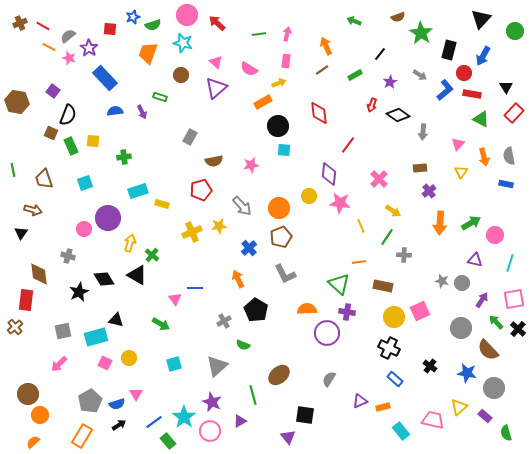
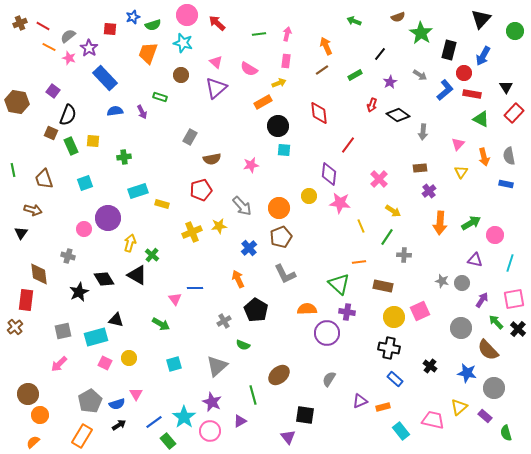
brown semicircle at (214, 161): moved 2 px left, 2 px up
black cross at (389, 348): rotated 15 degrees counterclockwise
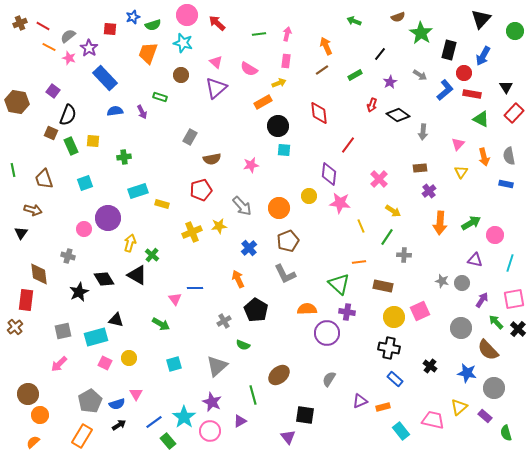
brown pentagon at (281, 237): moved 7 px right, 4 px down
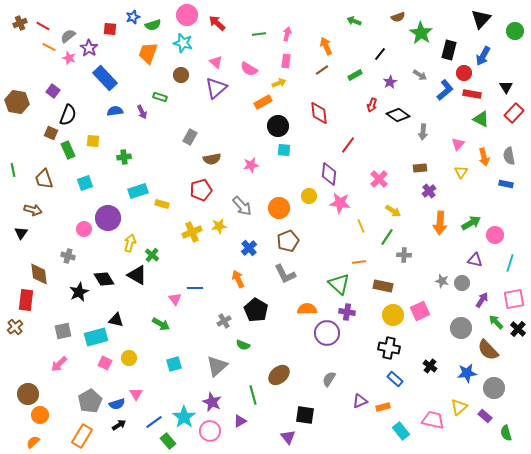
green rectangle at (71, 146): moved 3 px left, 4 px down
yellow circle at (394, 317): moved 1 px left, 2 px up
blue star at (467, 373): rotated 18 degrees counterclockwise
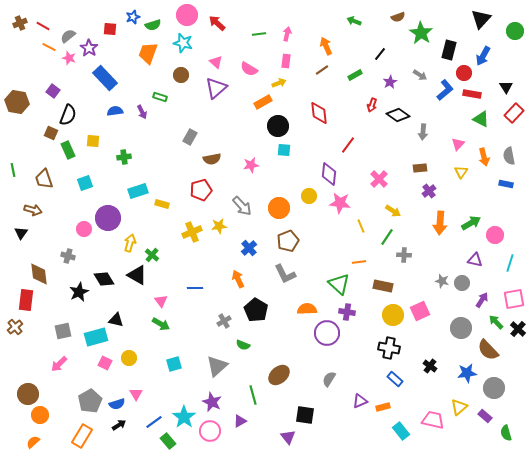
pink triangle at (175, 299): moved 14 px left, 2 px down
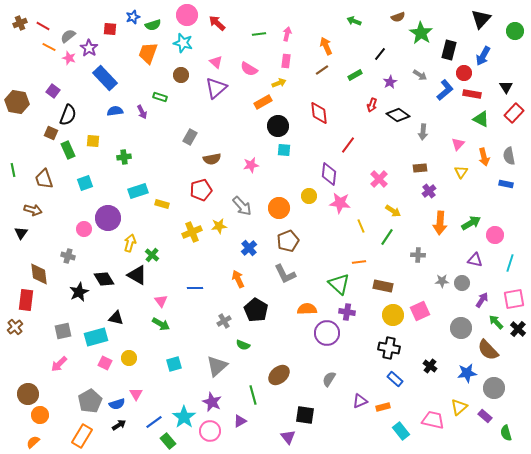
gray cross at (404, 255): moved 14 px right
gray star at (442, 281): rotated 16 degrees counterclockwise
black triangle at (116, 320): moved 2 px up
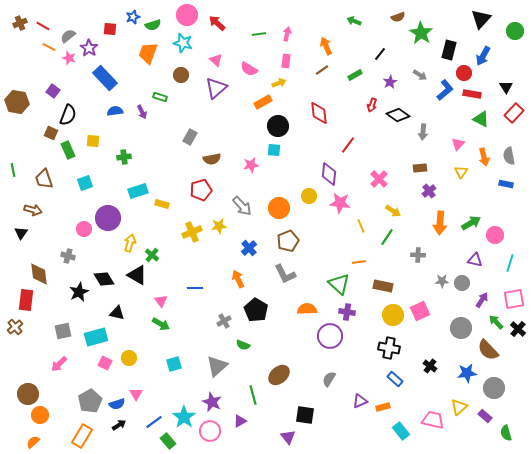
pink triangle at (216, 62): moved 2 px up
cyan square at (284, 150): moved 10 px left
black triangle at (116, 318): moved 1 px right, 5 px up
purple circle at (327, 333): moved 3 px right, 3 px down
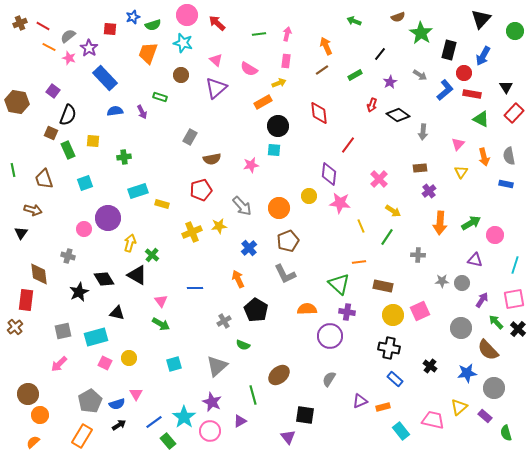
cyan line at (510, 263): moved 5 px right, 2 px down
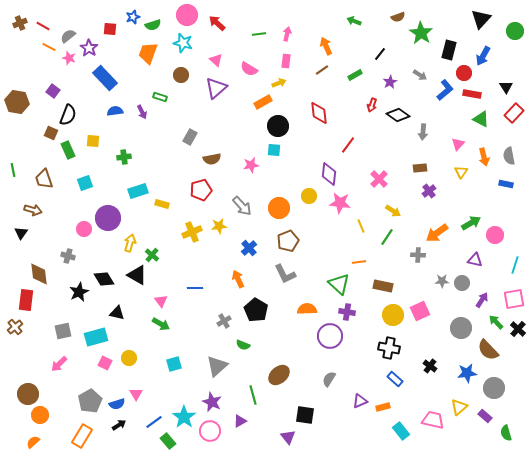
orange arrow at (440, 223): moved 3 px left, 10 px down; rotated 50 degrees clockwise
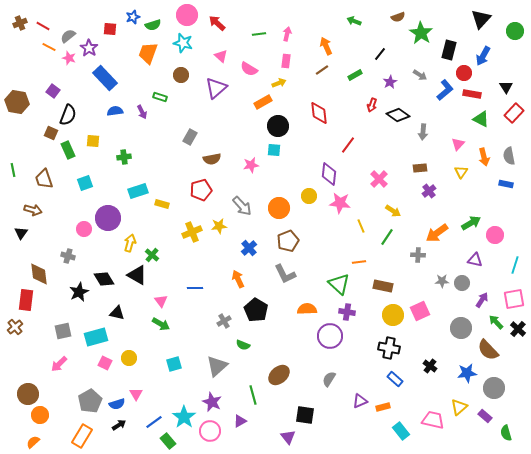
pink triangle at (216, 60): moved 5 px right, 4 px up
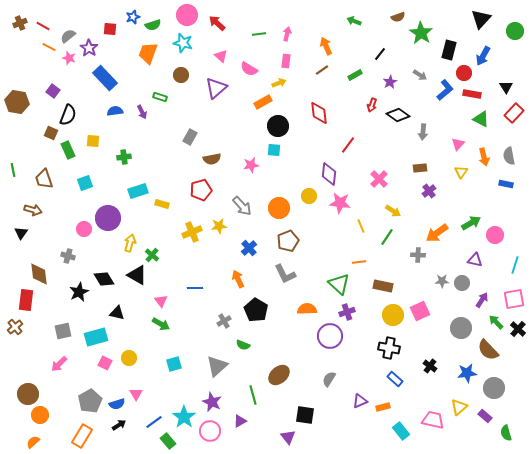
purple cross at (347, 312): rotated 28 degrees counterclockwise
